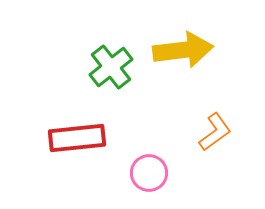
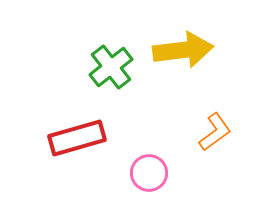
red rectangle: rotated 10 degrees counterclockwise
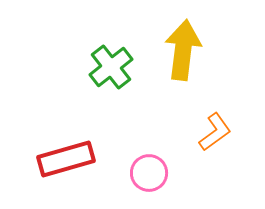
yellow arrow: rotated 76 degrees counterclockwise
red rectangle: moved 11 px left, 21 px down
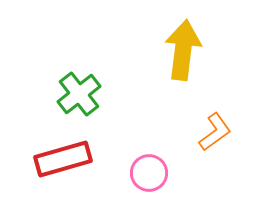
green cross: moved 32 px left, 27 px down
red rectangle: moved 3 px left
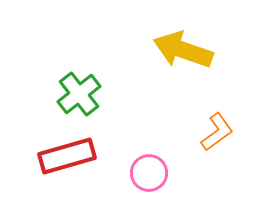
yellow arrow: rotated 78 degrees counterclockwise
orange L-shape: moved 2 px right
red rectangle: moved 4 px right, 3 px up
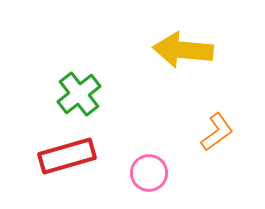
yellow arrow: rotated 14 degrees counterclockwise
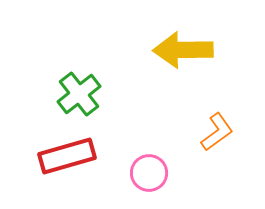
yellow arrow: rotated 6 degrees counterclockwise
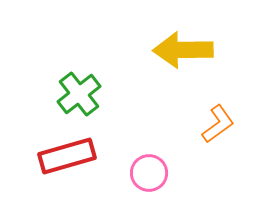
orange L-shape: moved 1 px right, 8 px up
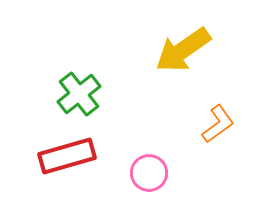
yellow arrow: rotated 34 degrees counterclockwise
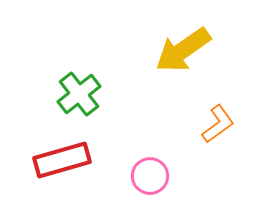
red rectangle: moved 5 px left, 4 px down
pink circle: moved 1 px right, 3 px down
